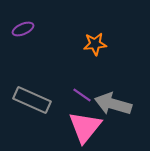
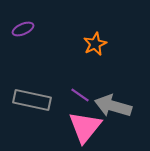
orange star: rotated 20 degrees counterclockwise
purple line: moved 2 px left
gray rectangle: rotated 12 degrees counterclockwise
gray arrow: moved 2 px down
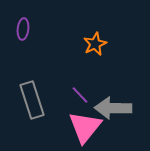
purple ellipse: rotated 60 degrees counterclockwise
purple line: rotated 12 degrees clockwise
gray rectangle: rotated 60 degrees clockwise
gray arrow: moved 2 px down; rotated 15 degrees counterclockwise
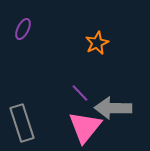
purple ellipse: rotated 20 degrees clockwise
orange star: moved 2 px right, 1 px up
purple line: moved 2 px up
gray rectangle: moved 10 px left, 23 px down
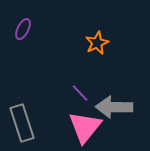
gray arrow: moved 1 px right, 1 px up
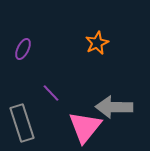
purple ellipse: moved 20 px down
purple line: moved 29 px left
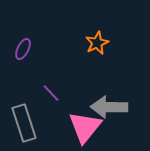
gray arrow: moved 5 px left
gray rectangle: moved 2 px right
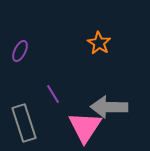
orange star: moved 2 px right; rotated 15 degrees counterclockwise
purple ellipse: moved 3 px left, 2 px down
purple line: moved 2 px right, 1 px down; rotated 12 degrees clockwise
pink triangle: rotated 6 degrees counterclockwise
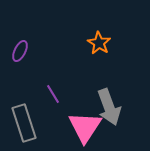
gray arrow: rotated 111 degrees counterclockwise
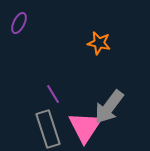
orange star: rotated 20 degrees counterclockwise
purple ellipse: moved 1 px left, 28 px up
gray arrow: rotated 57 degrees clockwise
gray rectangle: moved 24 px right, 6 px down
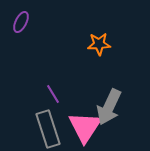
purple ellipse: moved 2 px right, 1 px up
orange star: moved 1 px down; rotated 15 degrees counterclockwise
gray arrow: rotated 12 degrees counterclockwise
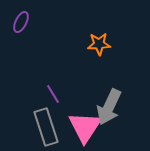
gray rectangle: moved 2 px left, 2 px up
